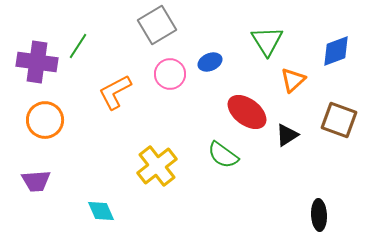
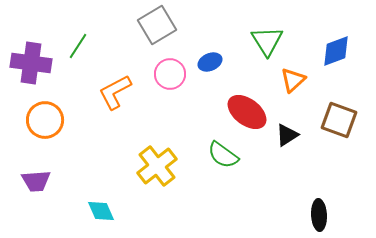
purple cross: moved 6 px left, 1 px down
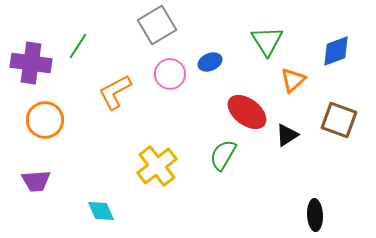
green semicircle: rotated 84 degrees clockwise
black ellipse: moved 4 px left
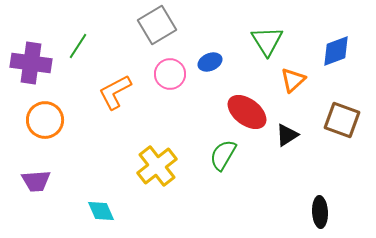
brown square: moved 3 px right
black ellipse: moved 5 px right, 3 px up
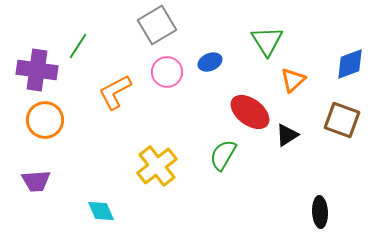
blue diamond: moved 14 px right, 13 px down
purple cross: moved 6 px right, 7 px down
pink circle: moved 3 px left, 2 px up
red ellipse: moved 3 px right
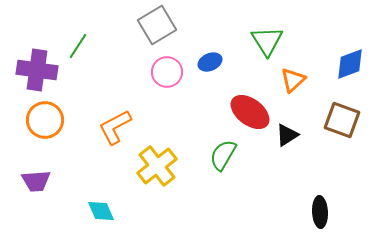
orange L-shape: moved 35 px down
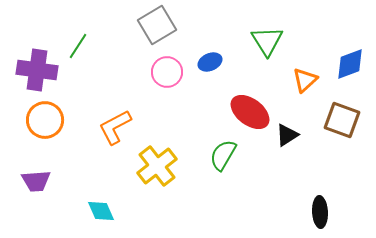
orange triangle: moved 12 px right
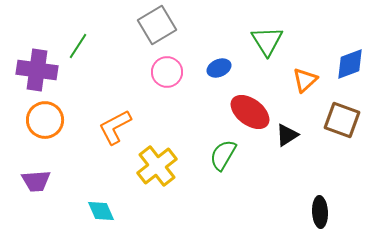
blue ellipse: moved 9 px right, 6 px down
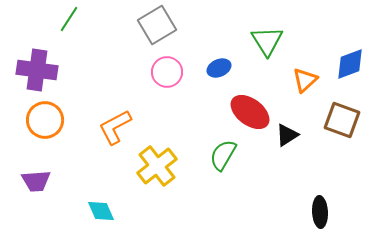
green line: moved 9 px left, 27 px up
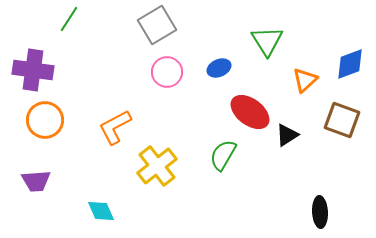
purple cross: moved 4 px left
